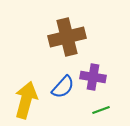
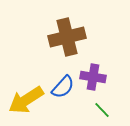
yellow arrow: rotated 138 degrees counterclockwise
green line: moved 1 px right; rotated 66 degrees clockwise
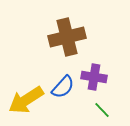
purple cross: moved 1 px right
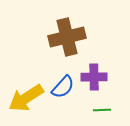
purple cross: rotated 10 degrees counterclockwise
yellow arrow: moved 2 px up
green line: rotated 48 degrees counterclockwise
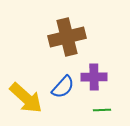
yellow arrow: rotated 105 degrees counterclockwise
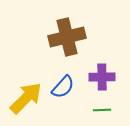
purple cross: moved 8 px right
yellow arrow: rotated 87 degrees counterclockwise
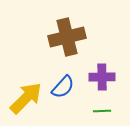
green line: moved 1 px down
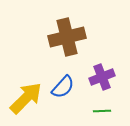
purple cross: rotated 20 degrees counterclockwise
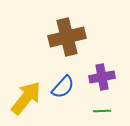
purple cross: rotated 10 degrees clockwise
yellow arrow: rotated 6 degrees counterclockwise
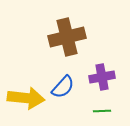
yellow arrow: rotated 57 degrees clockwise
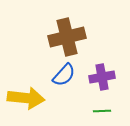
blue semicircle: moved 1 px right, 12 px up
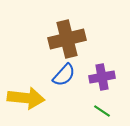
brown cross: moved 2 px down
green line: rotated 36 degrees clockwise
